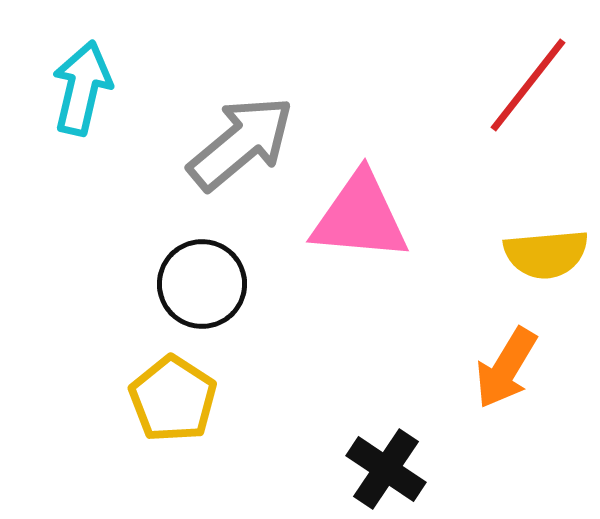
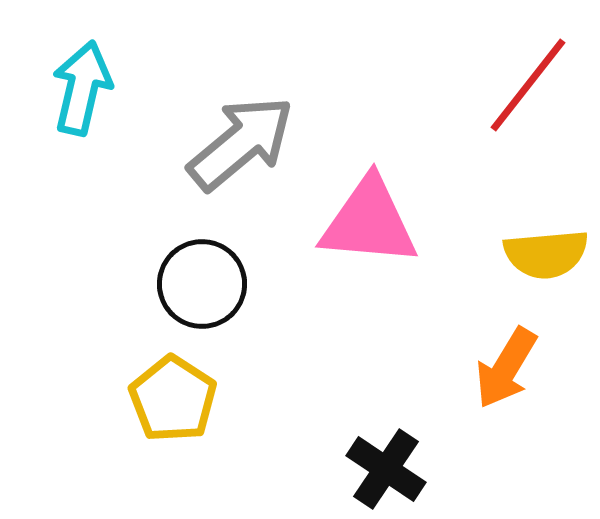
pink triangle: moved 9 px right, 5 px down
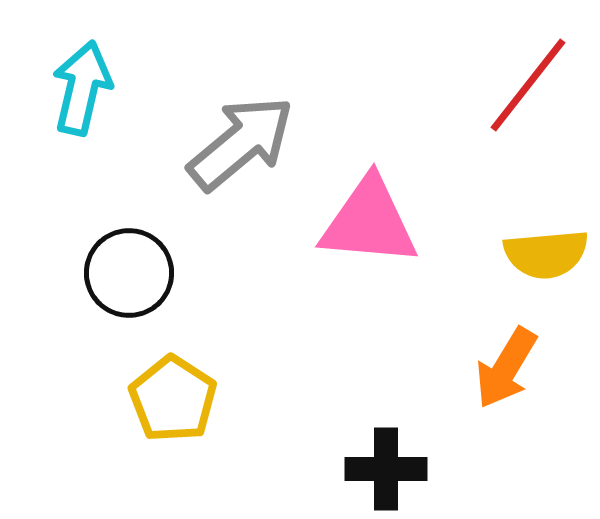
black circle: moved 73 px left, 11 px up
black cross: rotated 34 degrees counterclockwise
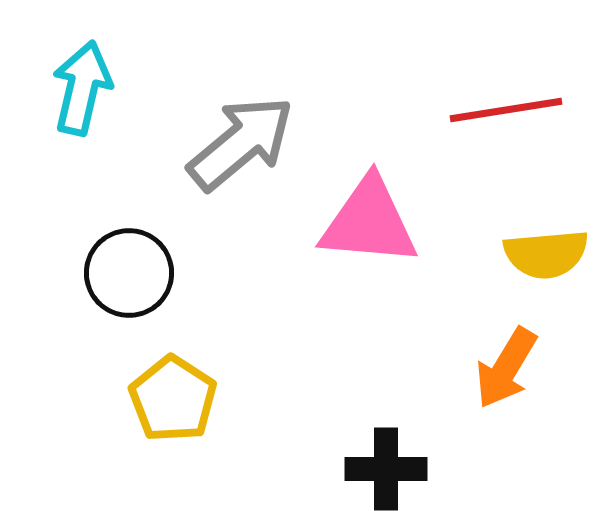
red line: moved 22 px left, 25 px down; rotated 43 degrees clockwise
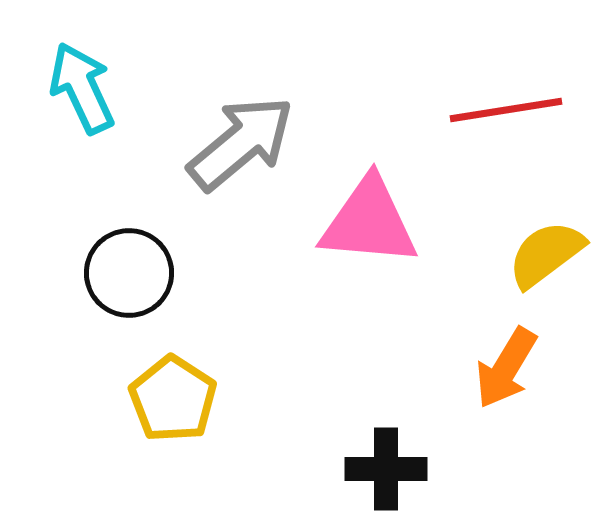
cyan arrow: rotated 38 degrees counterclockwise
yellow semicircle: rotated 148 degrees clockwise
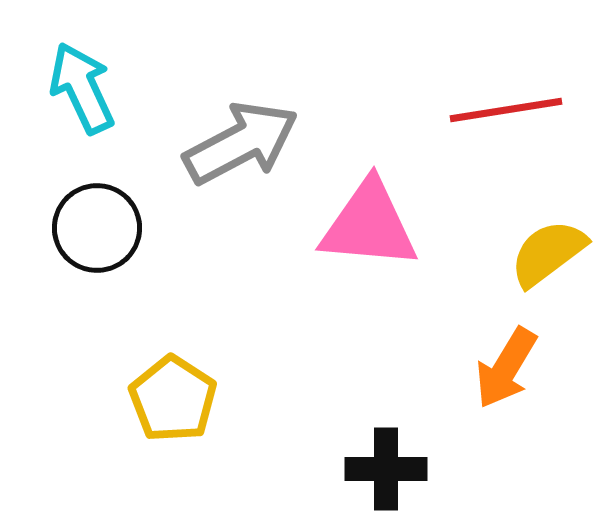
gray arrow: rotated 12 degrees clockwise
pink triangle: moved 3 px down
yellow semicircle: moved 2 px right, 1 px up
black circle: moved 32 px left, 45 px up
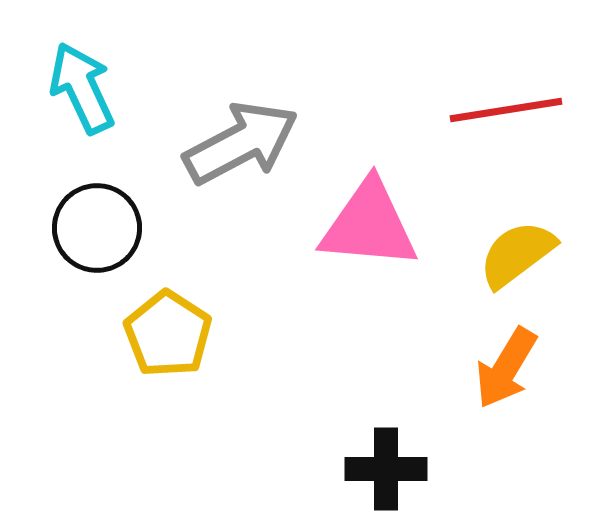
yellow semicircle: moved 31 px left, 1 px down
yellow pentagon: moved 5 px left, 65 px up
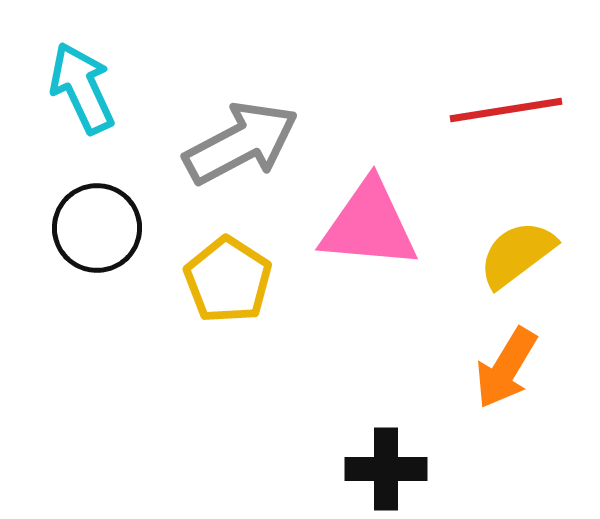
yellow pentagon: moved 60 px right, 54 px up
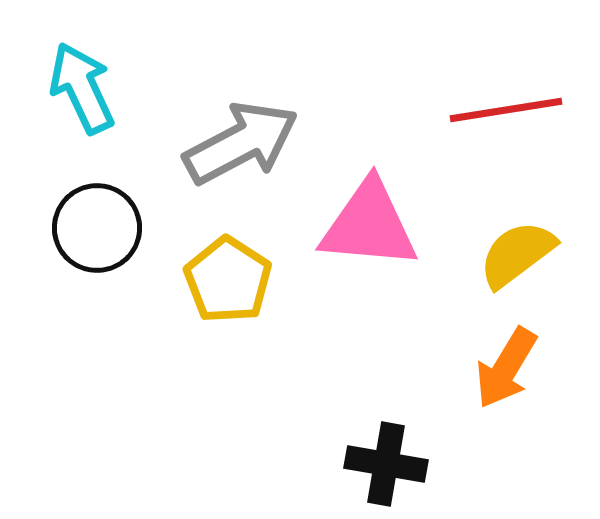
black cross: moved 5 px up; rotated 10 degrees clockwise
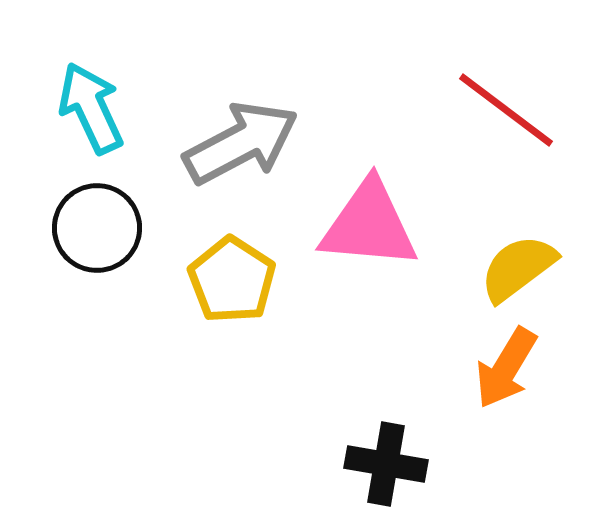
cyan arrow: moved 9 px right, 20 px down
red line: rotated 46 degrees clockwise
yellow semicircle: moved 1 px right, 14 px down
yellow pentagon: moved 4 px right
